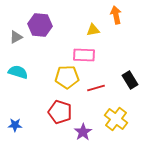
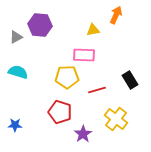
orange arrow: rotated 36 degrees clockwise
red line: moved 1 px right, 2 px down
purple star: moved 2 px down
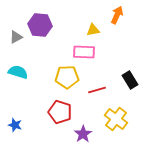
orange arrow: moved 1 px right
pink rectangle: moved 3 px up
blue star: rotated 16 degrees clockwise
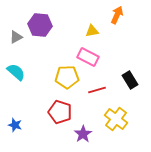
yellow triangle: moved 1 px left, 1 px down
pink rectangle: moved 4 px right, 5 px down; rotated 25 degrees clockwise
cyan semicircle: moved 2 px left; rotated 24 degrees clockwise
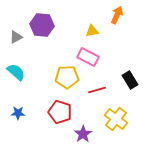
purple hexagon: moved 2 px right
blue star: moved 3 px right, 12 px up; rotated 16 degrees counterclockwise
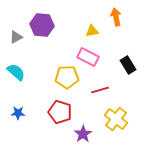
orange arrow: moved 1 px left, 2 px down; rotated 36 degrees counterclockwise
black rectangle: moved 2 px left, 15 px up
red line: moved 3 px right
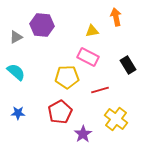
red pentagon: rotated 25 degrees clockwise
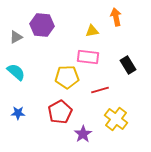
pink rectangle: rotated 20 degrees counterclockwise
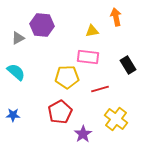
gray triangle: moved 2 px right, 1 px down
red line: moved 1 px up
blue star: moved 5 px left, 2 px down
